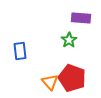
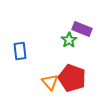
purple rectangle: moved 1 px right, 11 px down; rotated 18 degrees clockwise
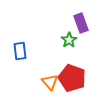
purple rectangle: moved 1 px left, 6 px up; rotated 48 degrees clockwise
